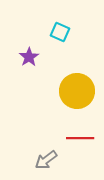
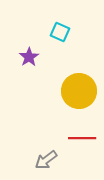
yellow circle: moved 2 px right
red line: moved 2 px right
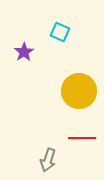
purple star: moved 5 px left, 5 px up
gray arrow: moved 2 px right; rotated 35 degrees counterclockwise
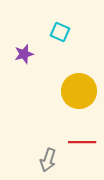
purple star: moved 2 px down; rotated 18 degrees clockwise
red line: moved 4 px down
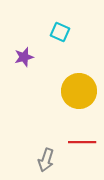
purple star: moved 3 px down
gray arrow: moved 2 px left
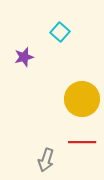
cyan square: rotated 18 degrees clockwise
yellow circle: moved 3 px right, 8 px down
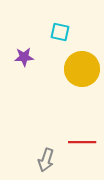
cyan square: rotated 30 degrees counterclockwise
purple star: rotated 12 degrees clockwise
yellow circle: moved 30 px up
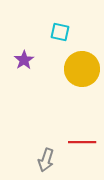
purple star: moved 3 px down; rotated 30 degrees counterclockwise
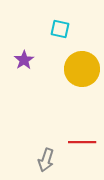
cyan square: moved 3 px up
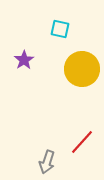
red line: rotated 48 degrees counterclockwise
gray arrow: moved 1 px right, 2 px down
